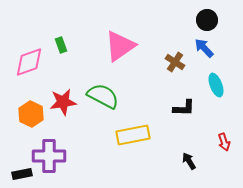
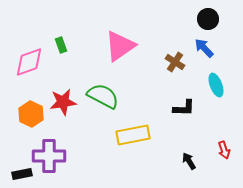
black circle: moved 1 px right, 1 px up
red arrow: moved 8 px down
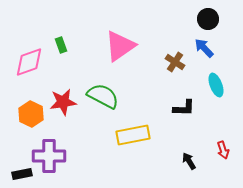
red arrow: moved 1 px left
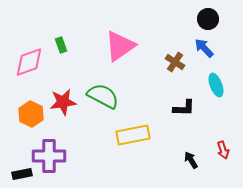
black arrow: moved 2 px right, 1 px up
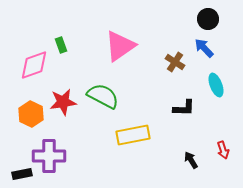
pink diamond: moved 5 px right, 3 px down
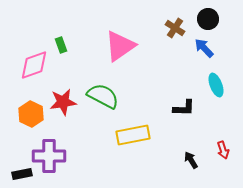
brown cross: moved 34 px up
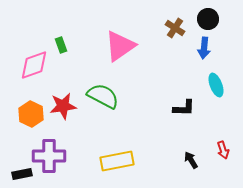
blue arrow: rotated 130 degrees counterclockwise
red star: moved 4 px down
yellow rectangle: moved 16 px left, 26 px down
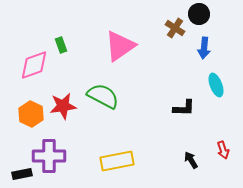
black circle: moved 9 px left, 5 px up
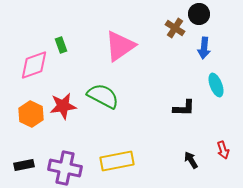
purple cross: moved 16 px right, 12 px down; rotated 12 degrees clockwise
black rectangle: moved 2 px right, 9 px up
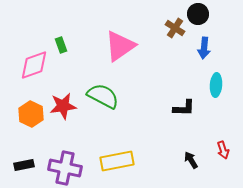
black circle: moved 1 px left
cyan ellipse: rotated 25 degrees clockwise
